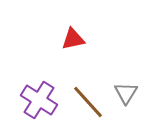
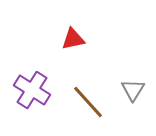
gray triangle: moved 7 px right, 3 px up
purple cross: moved 7 px left, 10 px up
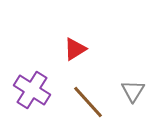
red triangle: moved 2 px right, 10 px down; rotated 20 degrees counterclockwise
gray triangle: moved 1 px down
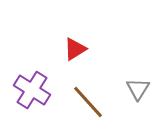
gray triangle: moved 5 px right, 2 px up
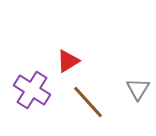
red triangle: moved 7 px left, 12 px down
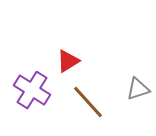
gray triangle: rotated 40 degrees clockwise
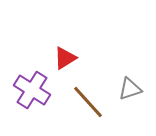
red triangle: moved 3 px left, 3 px up
gray triangle: moved 8 px left
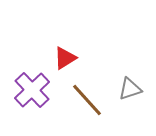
purple cross: rotated 15 degrees clockwise
brown line: moved 1 px left, 2 px up
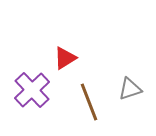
brown line: moved 2 px right, 2 px down; rotated 21 degrees clockwise
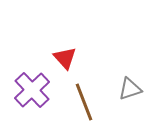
red triangle: rotated 40 degrees counterclockwise
brown line: moved 5 px left
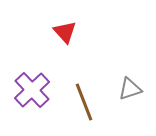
red triangle: moved 26 px up
